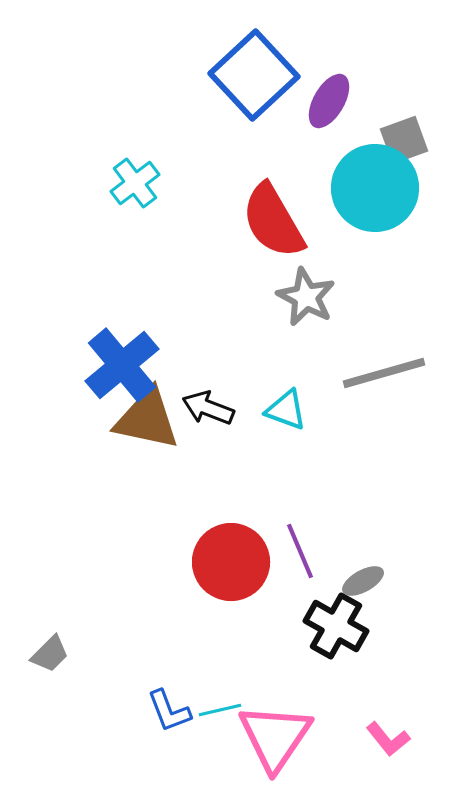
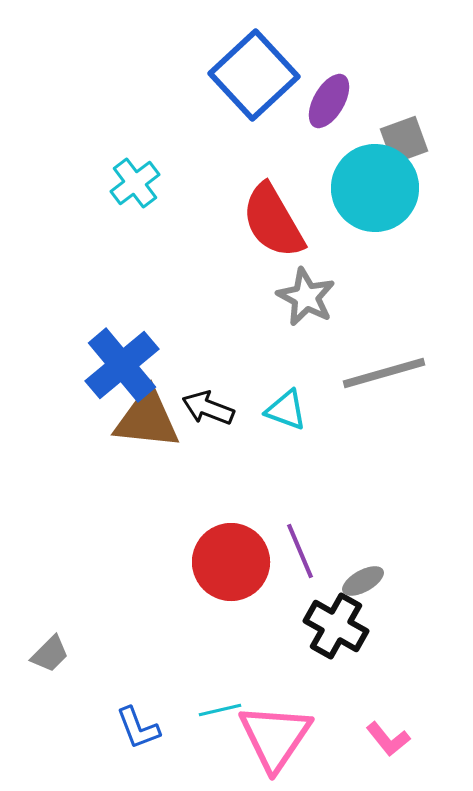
brown triangle: rotated 6 degrees counterclockwise
blue L-shape: moved 31 px left, 17 px down
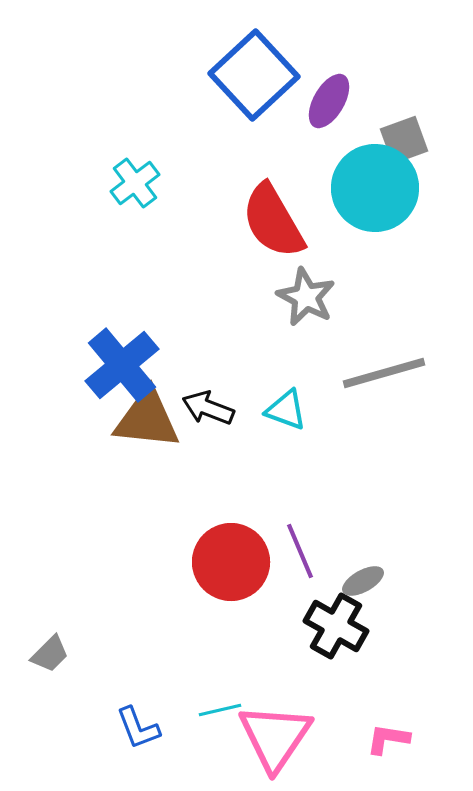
pink L-shape: rotated 138 degrees clockwise
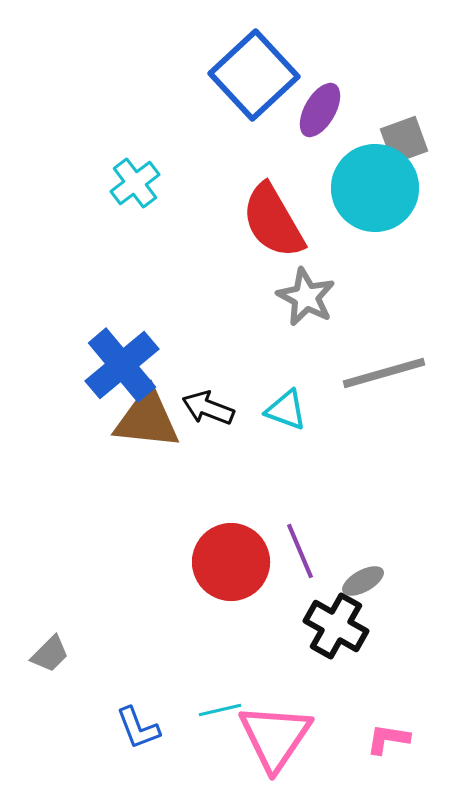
purple ellipse: moved 9 px left, 9 px down
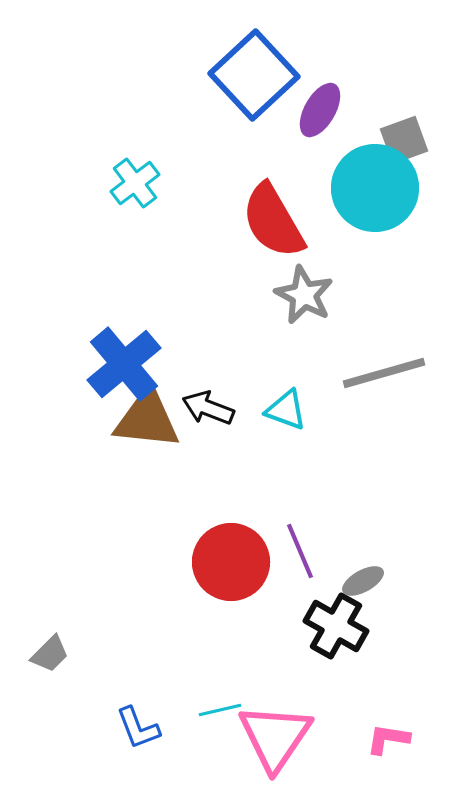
gray star: moved 2 px left, 2 px up
blue cross: moved 2 px right, 1 px up
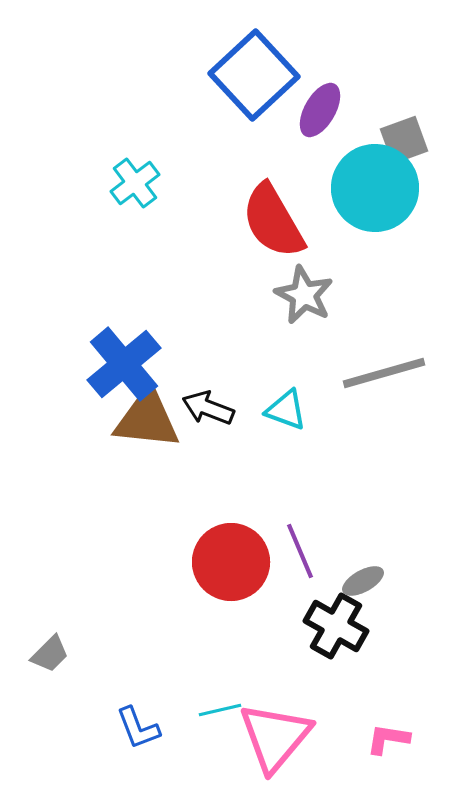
pink triangle: rotated 6 degrees clockwise
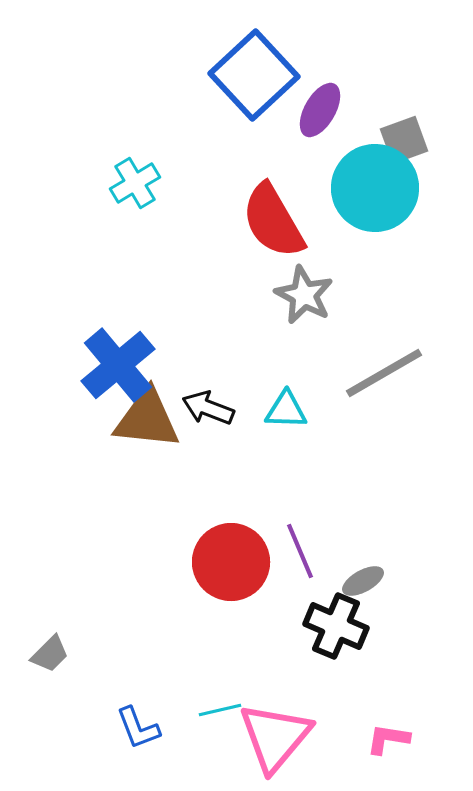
cyan cross: rotated 6 degrees clockwise
blue cross: moved 6 px left, 1 px down
gray line: rotated 14 degrees counterclockwise
cyan triangle: rotated 18 degrees counterclockwise
black cross: rotated 6 degrees counterclockwise
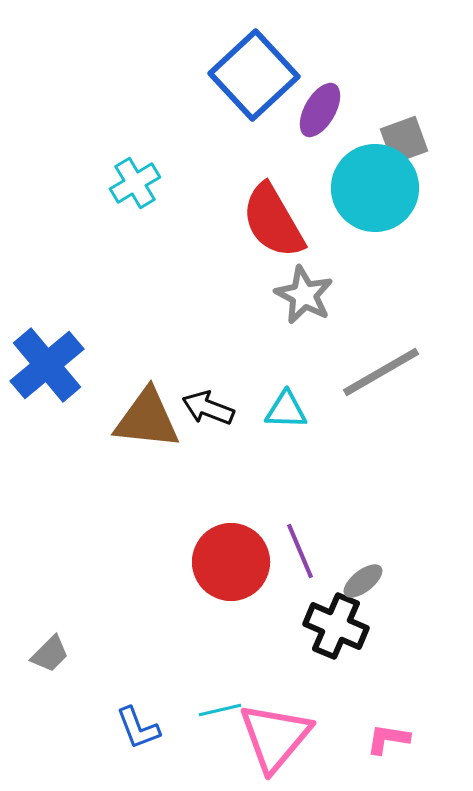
blue cross: moved 71 px left
gray line: moved 3 px left, 1 px up
gray ellipse: rotated 9 degrees counterclockwise
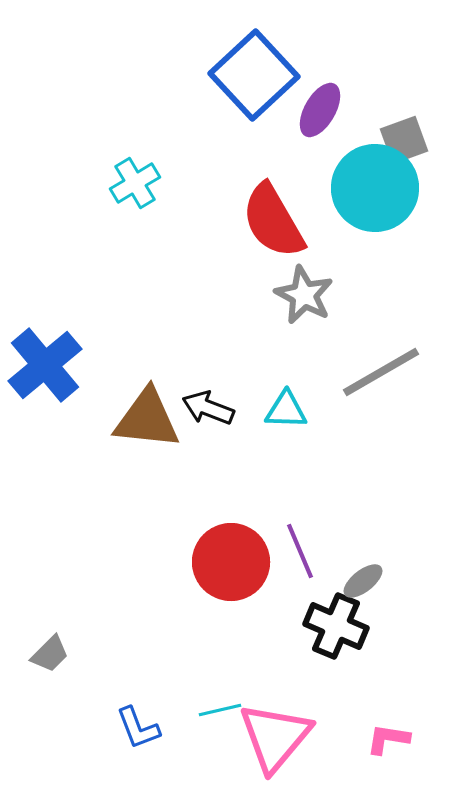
blue cross: moved 2 px left
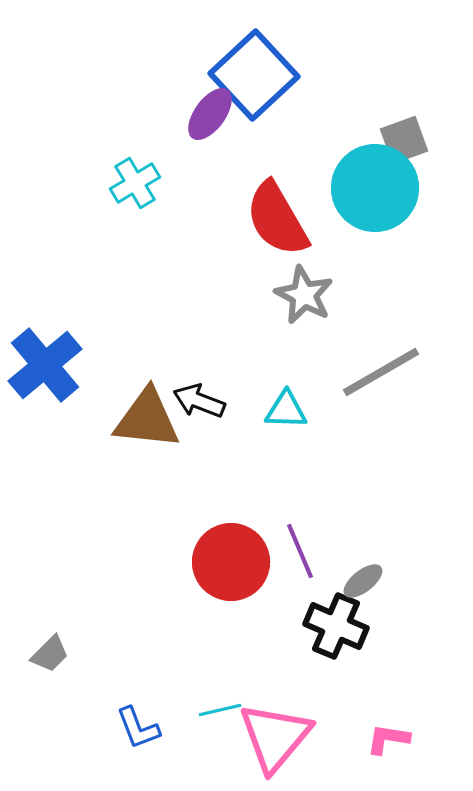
purple ellipse: moved 110 px left, 4 px down; rotated 6 degrees clockwise
red semicircle: moved 4 px right, 2 px up
black arrow: moved 9 px left, 7 px up
